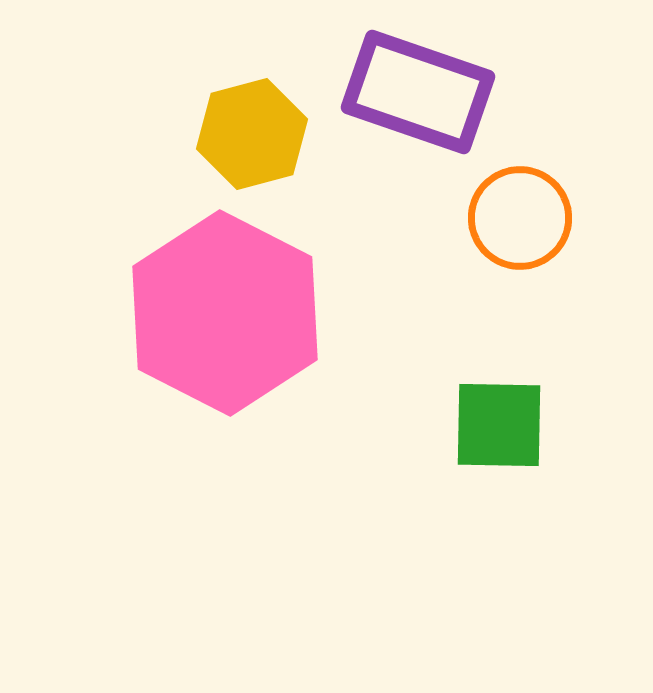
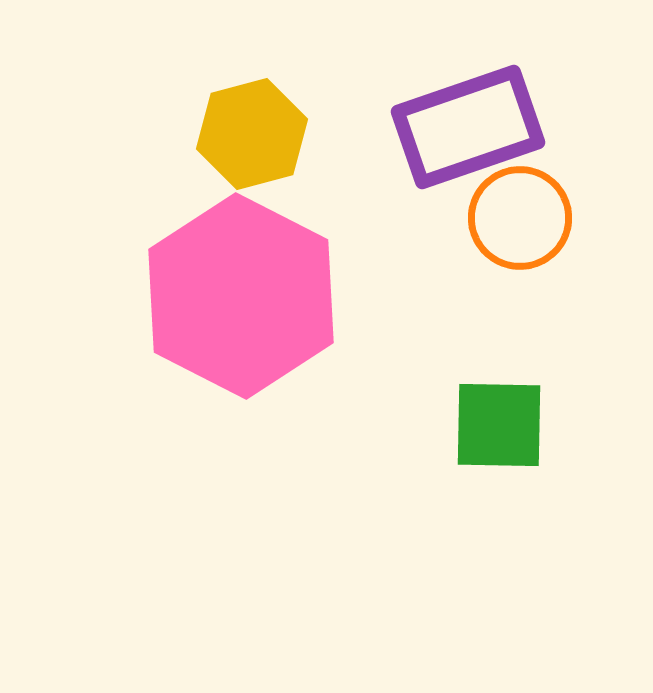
purple rectangle: moved 50 px right, 35 px down; rotated 38 degrees counterclockwise
pink hexagon: moved 16 px right, 17 px up
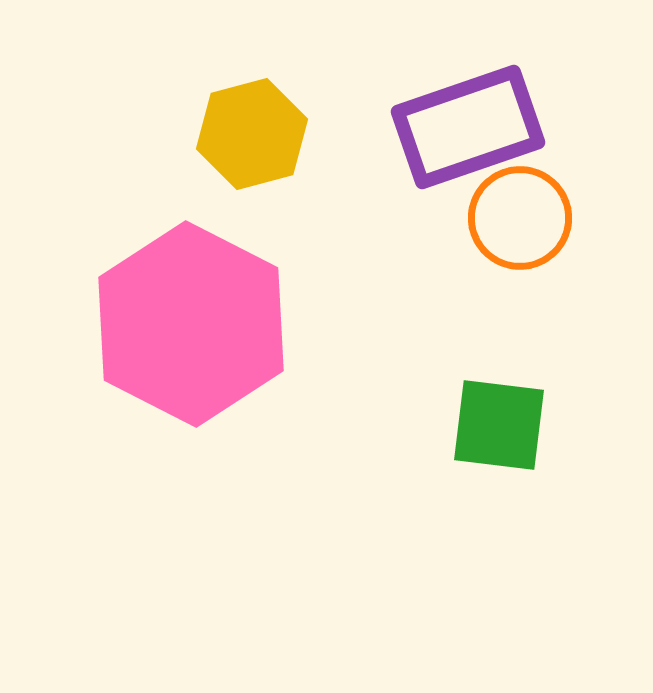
pink hexagon: moved 50 px left, 28 px down
green square: rotated 6 degrees clockwise
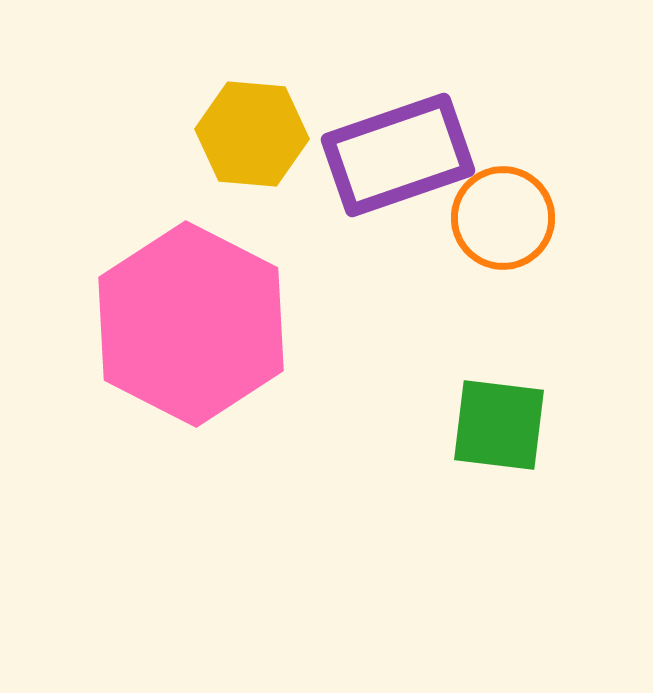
purple rectangle: moved 70 px left, 28 px down
yellow hexagon: rotated 20 degrees clockwise
orange circle: moved 17 px left
